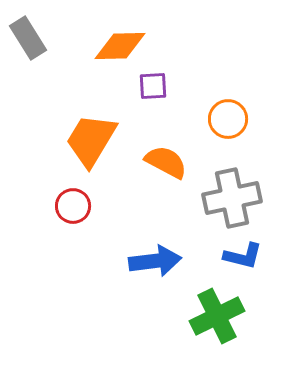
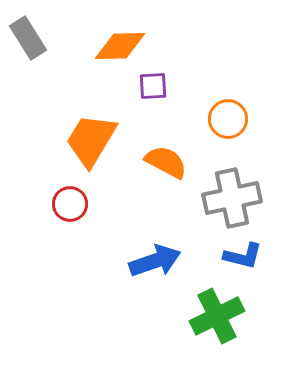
red circle: moved 3 px left, 2 px up
blue arrow: rotated 12 degrees counterclockwise
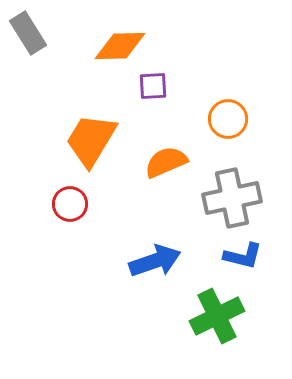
gray rectangle: moved 5 px up
orange semicircle: rotated 51 degrees counterclockwise
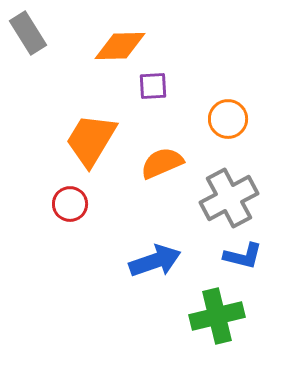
orange semicircle: moved 4 px left, 1 px down
gray cross: moved 3 px left; rotated 16 degrees counterclockwise
green cross: rotated 12 degrees clockwise
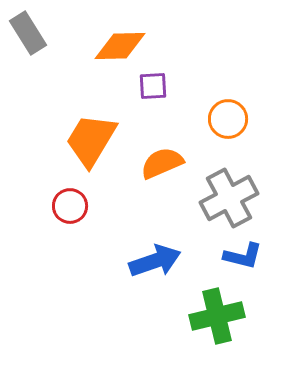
red circle: moved 2 px down
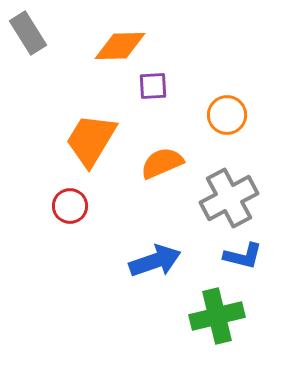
orange circle: moved 1 px left, 4 px up
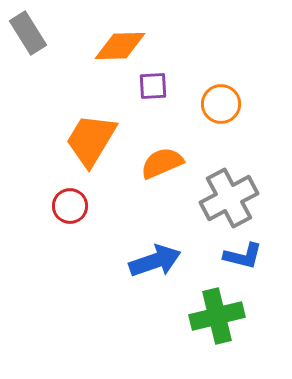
orange circle: moved 6 px left, 11 px up
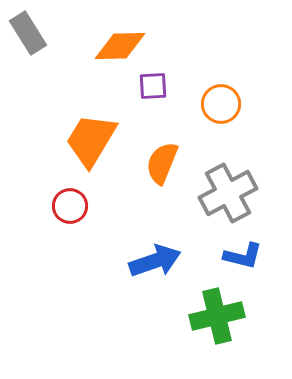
orange semicircle: rotated 45 degrees counterclockwise
gray cross: moved 1 px left, 5 px up
